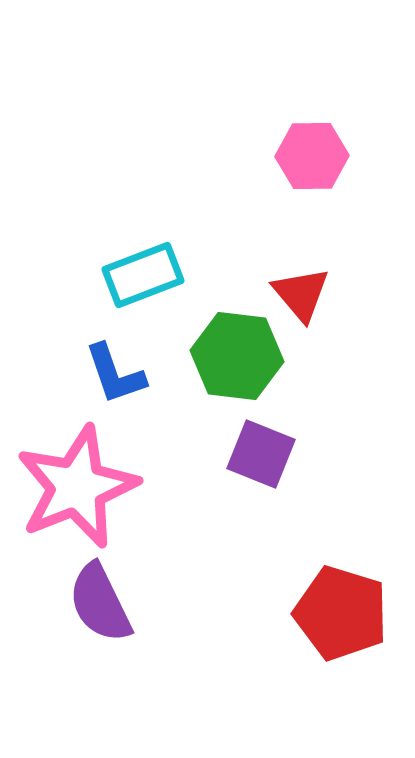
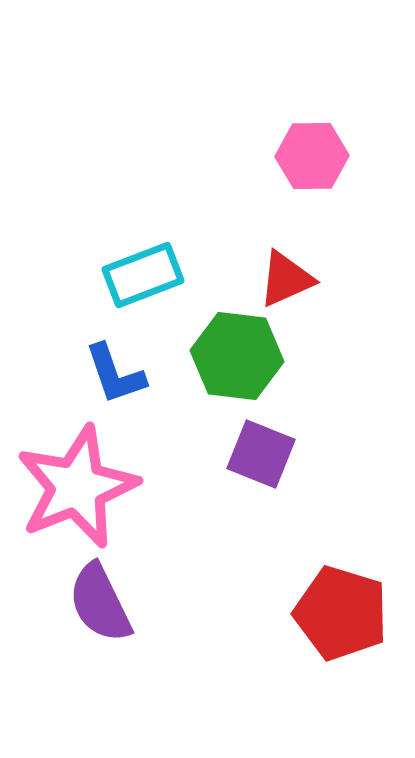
red triangle: moved 15 px left, 15 px up; rotated 46 degrees clockwise
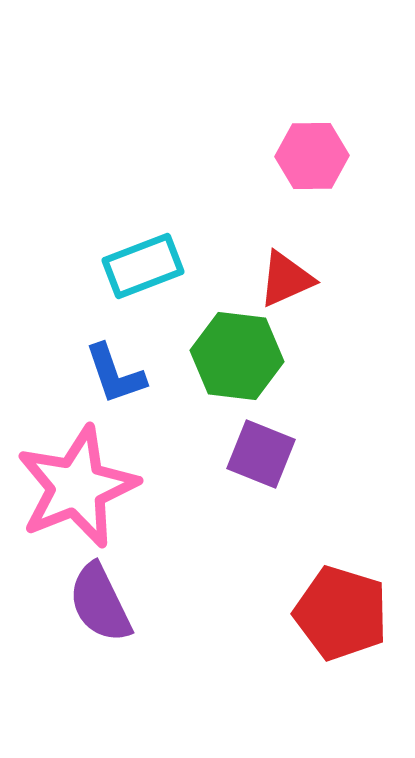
cyan rectangle: moved 9 px up
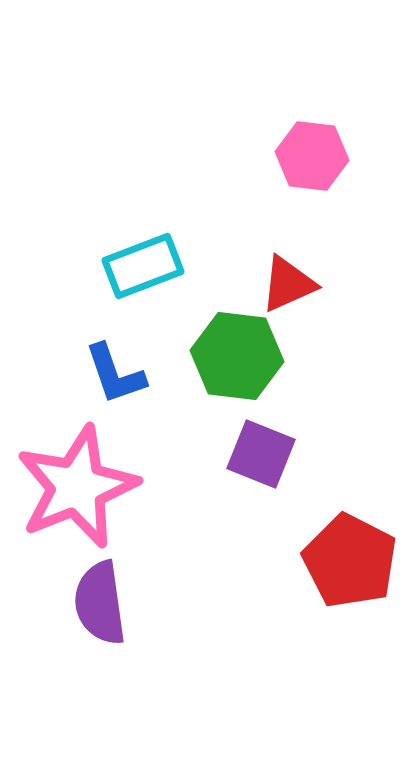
pink hexagon: rotated 8 degrees clockwise
red triangle: moved 2 px right, 5 px down
purple semicircle: rotated 18 degrees clockwise
red pentagon: moved 9 px right, 52 px up; rotated 10 degrees clockwise
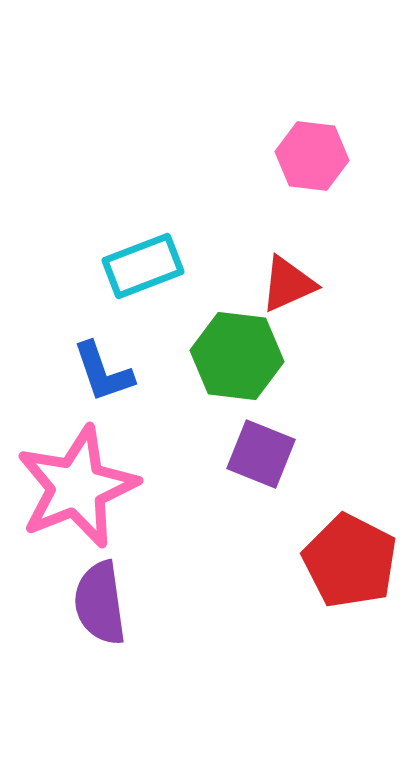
blue L-shape: moved 12 px left, 2 px up
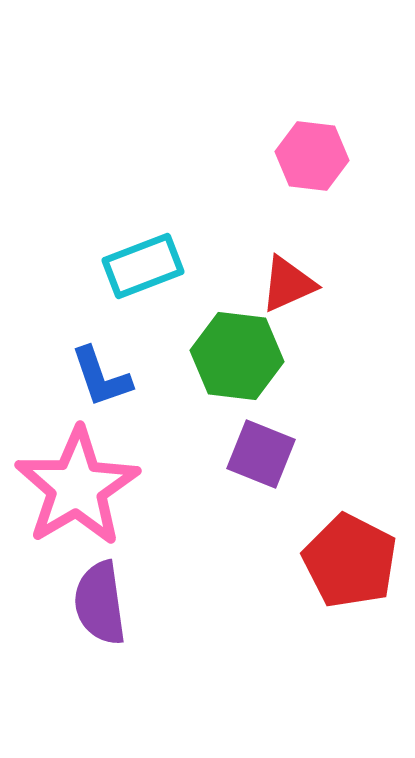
blue L-shape: moved 2 px left, 5 px down
pink star: rotated 9 degrees counterclockwise
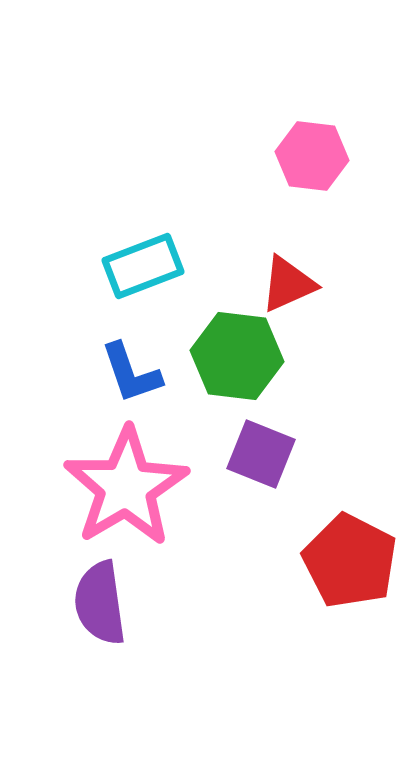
blue L-shape: moved 30 px right, 4 px up
pink star: moved 49 px right
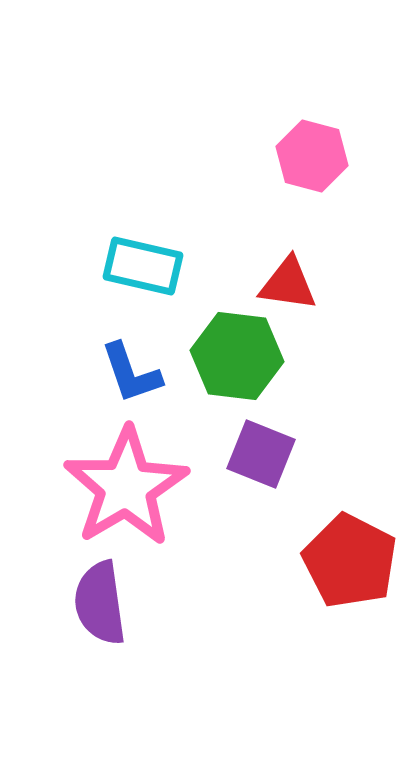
pink hexagon: rotated 8 degrees clockwise
cyan rectangle: rotated 34 degrees clockwise
red triangle: rotated 32 degrees clockwise
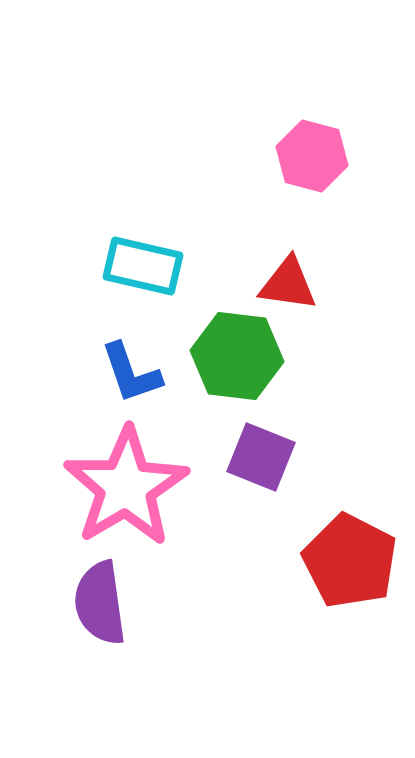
purple square: moved 3 px down
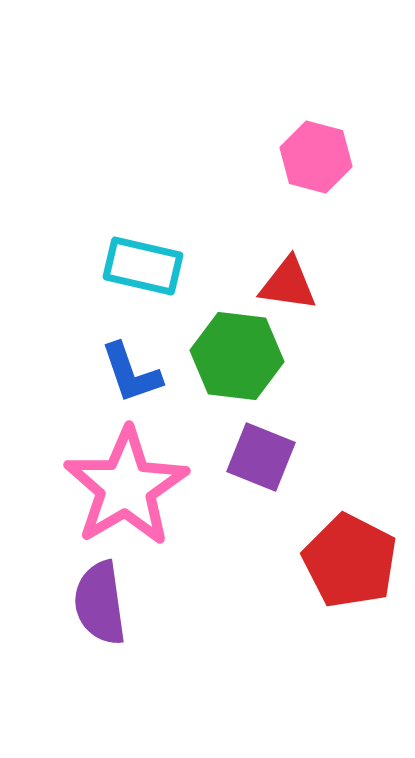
pink hexagon: moved 4 px right, 1 px down
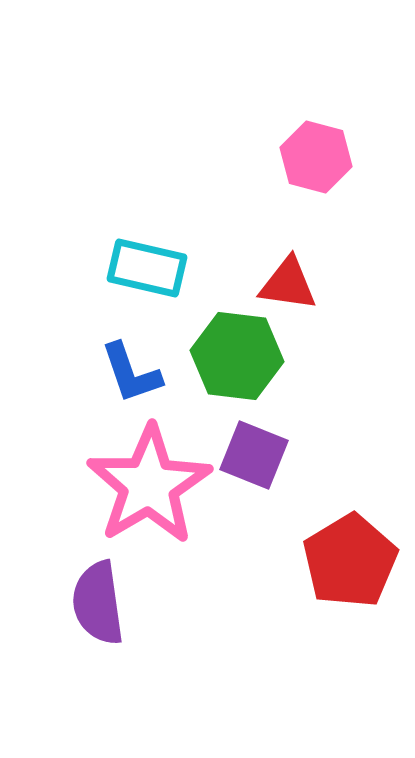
cyan rectangle: moved 4 px right, 2 px down
purple square: moved 7 px left, 2 px up
pink star: moved 23 px right, 2 px up
red pentagon: rotated 14 degrees clockwise
purple semicircle: moved 2 px left
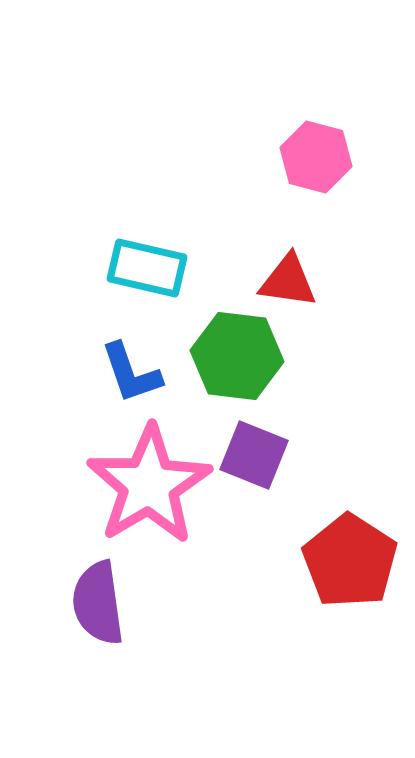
red triangle: moved 3 px up
red pentagon: rotated 8 degrees counterclockwise
